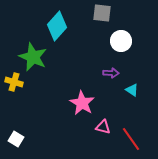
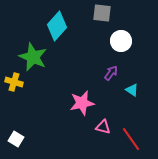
purple arrow: rotated 56 degrees counterclockwise
pink star: rotated 30 degrees clockwise
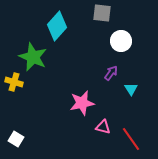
cyan triangle: moved 1 px left, 1 px up; rotated 24 degrees clockwise
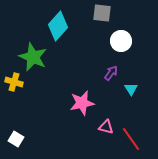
cyan diamond: moved 1 px right
pink triangle: moved 3 px right
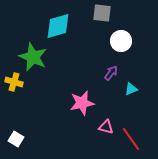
cyan diamond: rotated 32 degrees clockwise
cyan triangle: rotated 40 degrees clockwise
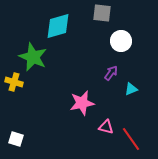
white square: rotated 14 degrees counterclockwise
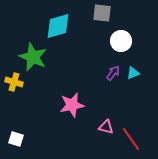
purple arrow: moved 2 px right
cyan triangle: moved 2 px right, 16 px up
pink star: moved 10 px left, 2 px down
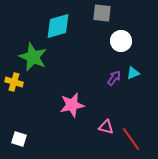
purple arrow: moved 1 px right, 5 px down
white square: moved 3 px right
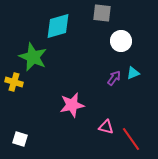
white square: moved 1 px right
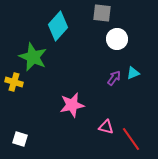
cyan diamond: rotated 32 degrees counterclockwise
white circle: moved 4 px left, 2 px up
